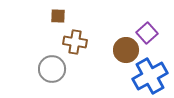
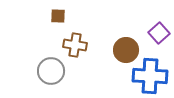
purple square: moved 12 px right
brown cross: moved 3 px down
gray circle: moved 1 px left, 2 px down
blue cross: rotated 32 degrees clockwise
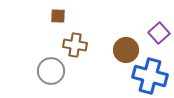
blue cross: rotated 12 degrees clockwise
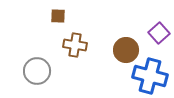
gray circle: moved 14 px left
